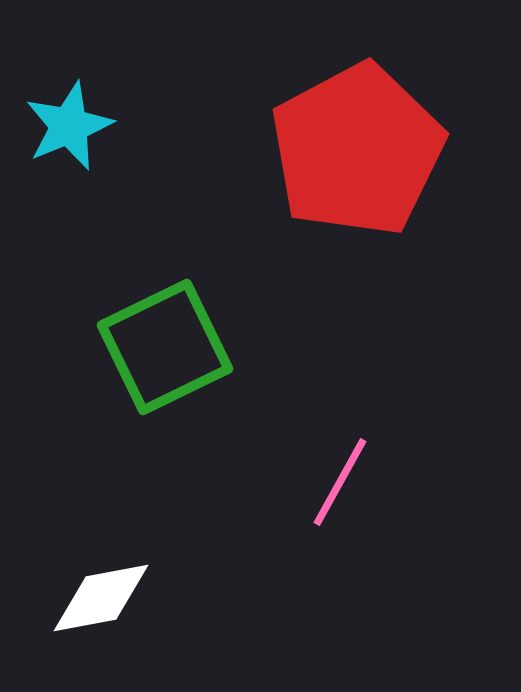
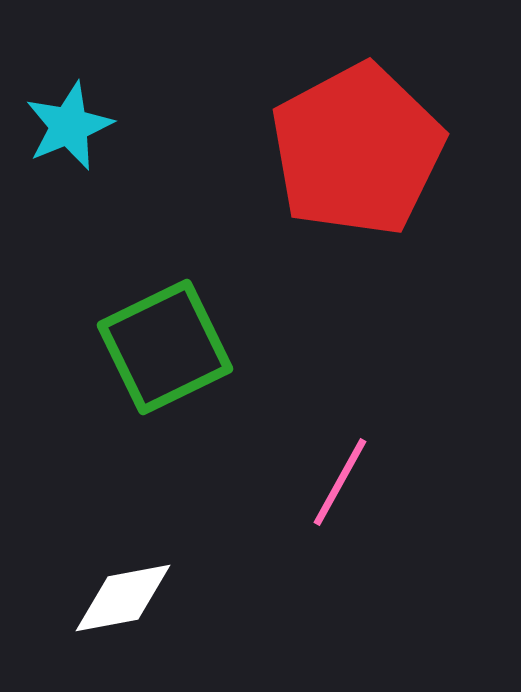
white diamond: moved 22 px right
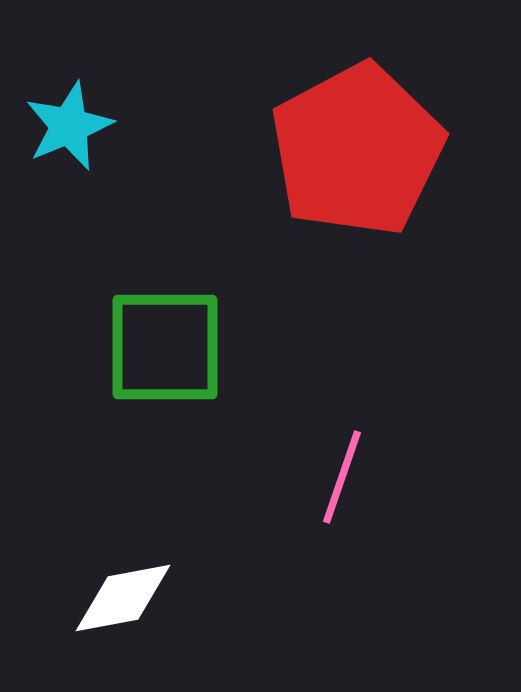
green square: rotated 26 degrees clockwise
pink line: moved 2 px right, 5 px up; rotated 10 degrees counterclockwise
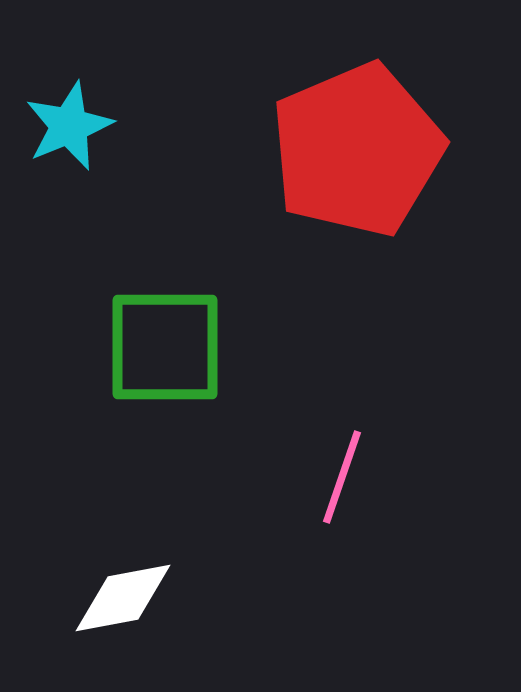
red pentagon: rotated 5 degrees clockwise
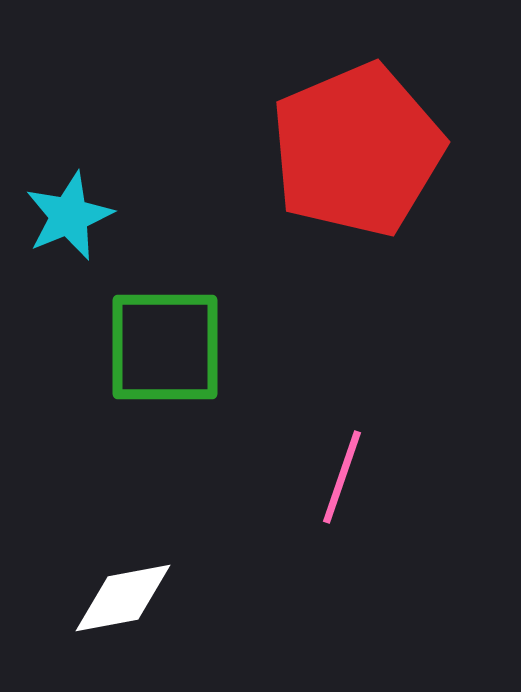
cyan star: moved 90 px down
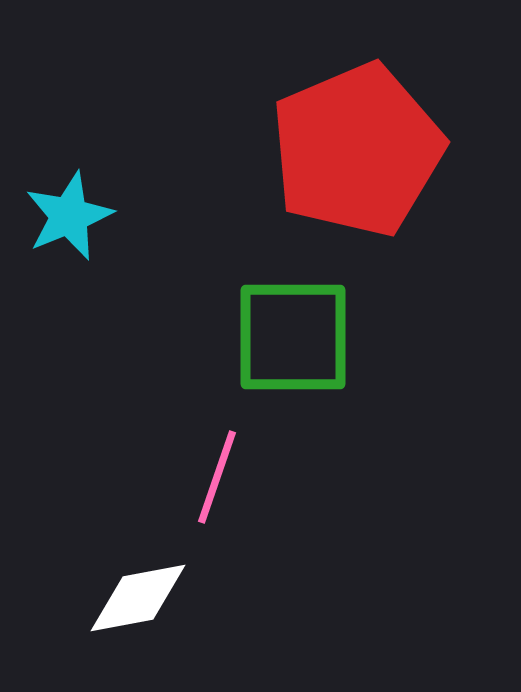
green square: moved 128 px right, 10 px up
pink line: moved 125 px left
white diamond: moved 15 px right
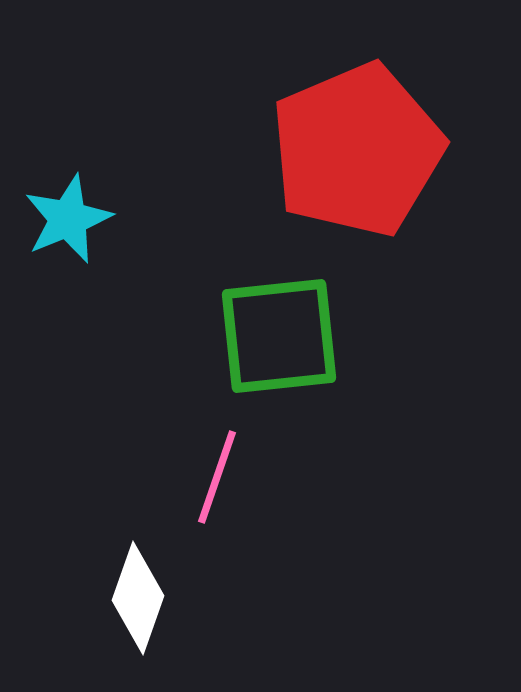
cyan star: moved 1 px left, 3 px down
green square: moved 14 px left, 1 px up; rotated 6 degrees counterclockwise
white diamond: rotated 60 degrees counterclockwise
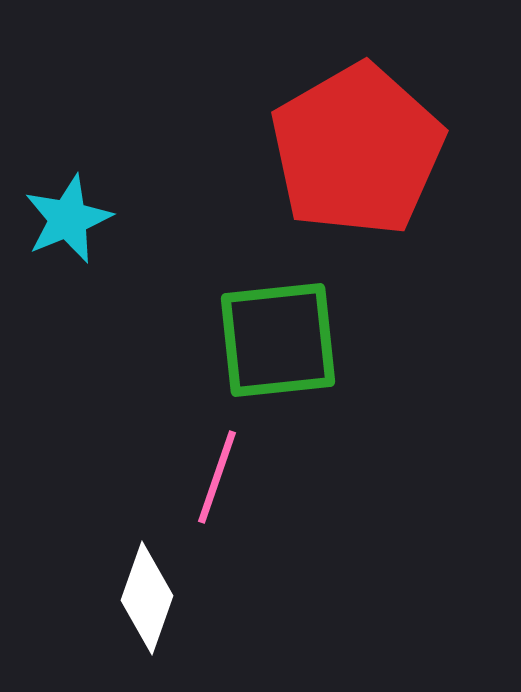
red pentagon: rotated 7 degrees counterclockwise
green square: moved 1 px left, 4 px down
white diamond: moved 9 px right
